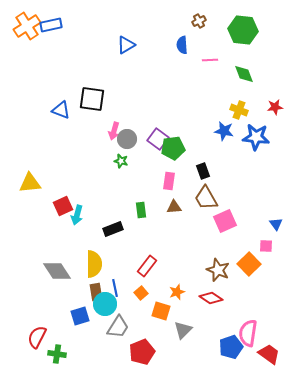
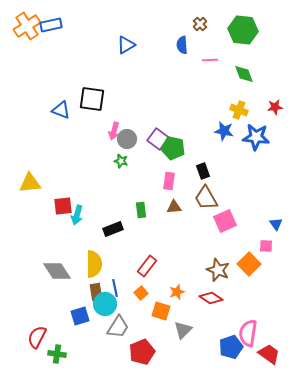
brown cross at (199, 21): moved 1 px right, 3 px down; rotated 16 degrees counterclockwise
green pentagon at (173, 148): rotated 20 degrees clockwise
red square at (63, 206): rotated 18 degrees clockwise
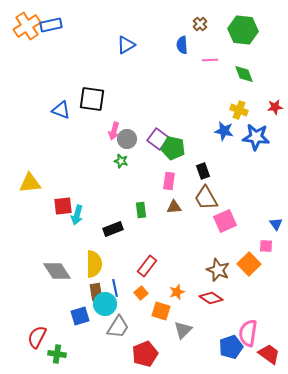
red pentagon at (142, 352): moved 3 px right, 2 px down
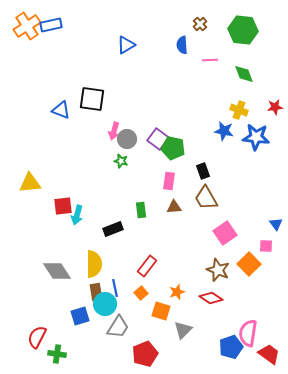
pink square at (225, 221): moved 12 px down; rotated 10 degrees counterclockwise
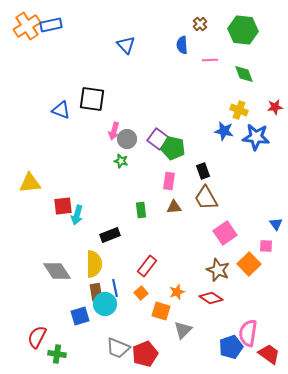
blue triangle at (126, 45): rotated 42 degrees counterclockwise
black rectangle at (113, 229): moved 3 px left, 6 px down
gray trapezoid at (118, 327): moved 21 px down; rotated 80 degrees clockwise
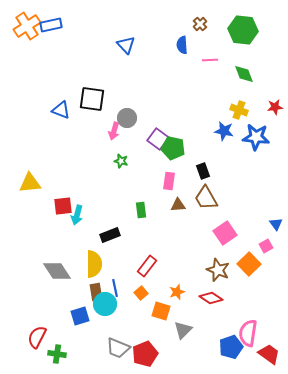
gray circle at (127, 139): moved 21 px up
brown triangle at (174, 207): moved 4 px right, 2 px up
pink square at (266, 246): rotated 32 degrees counterclockwise
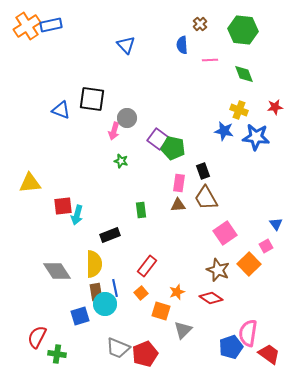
pink rectangle at (169, 181): moved 10 px right, 2 px down
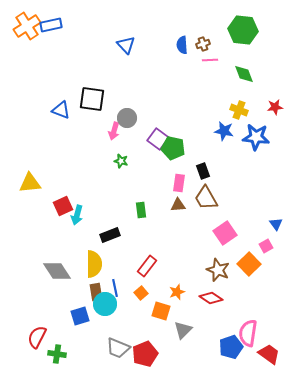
brown cross at (200, 24): moved 3 px right, 20 px down; rotated 24 degrees clockwise
red square at (63, 206): rotated 18 degrees counterclockwise
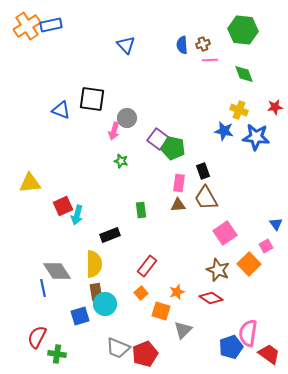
blue line at (115, 288): moved 72 px left
